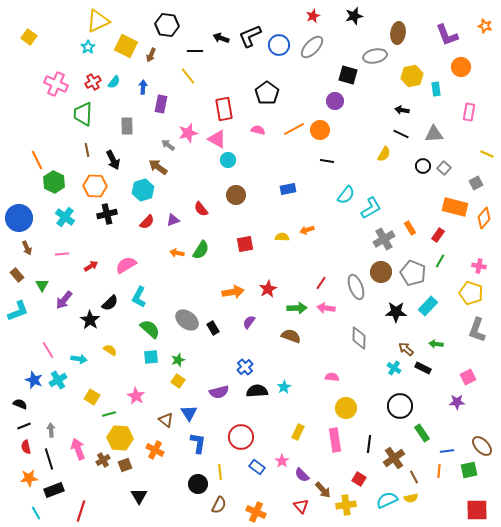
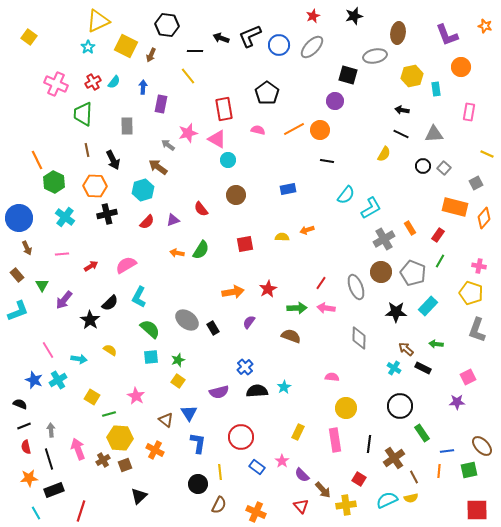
black triangle at (139, 496): rotated 18 degrees clockwise
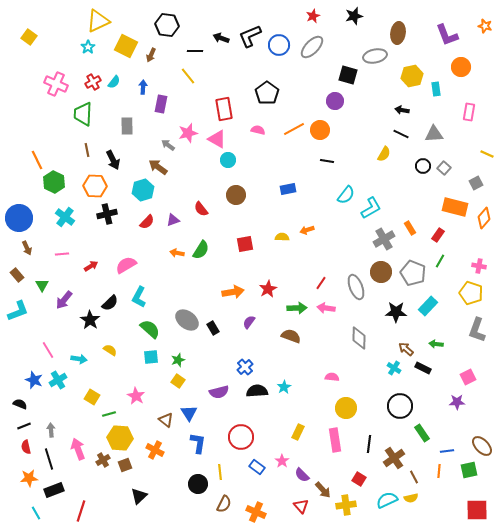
brown semicircle at (219, 505): moved 5 px right, 1 px up
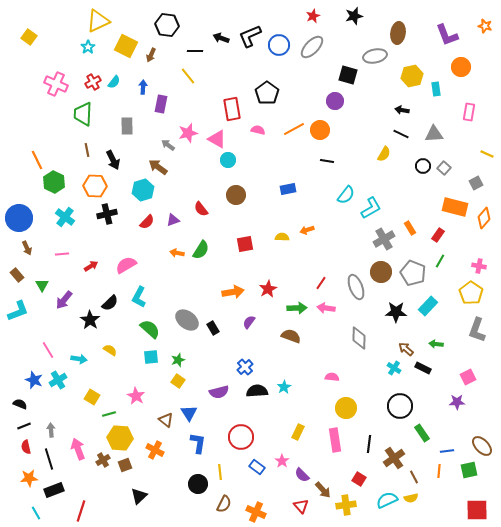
red rectangle at (224, 109): moved 8 px right
yellow pentagon at (471, 293): rotated 15 degrees clockwise
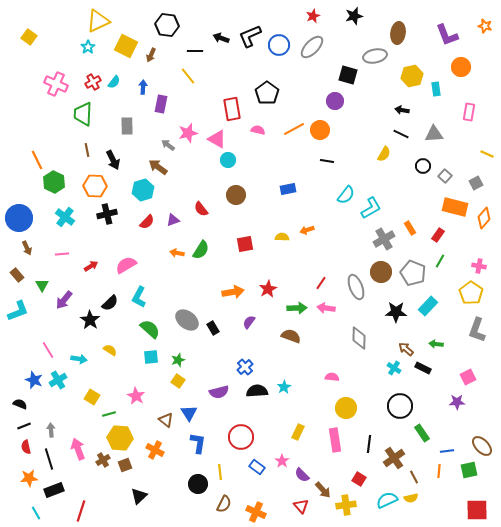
gray square at (444, 168): moved 1 px right, 8 px down
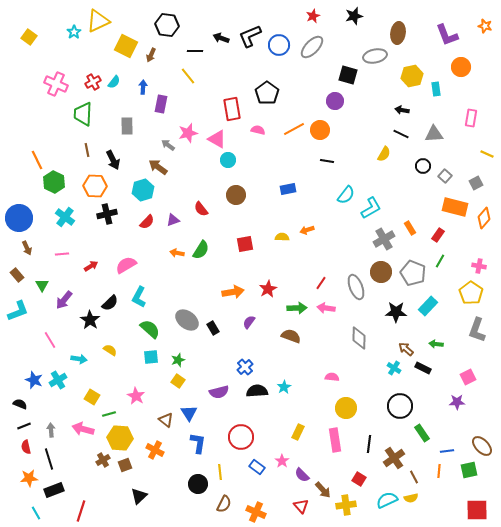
cyan star at (88, 47): moved 14 px left, 15 px up
pink rectangle at (469, 112): moved 2 px right, 6 px down
pink line at (48, 350): moved 2 px right, 10 px up
pink arrow at (78, 449): moved 5 px right, 20 px up; rotated 55 degrees counterclockwise
